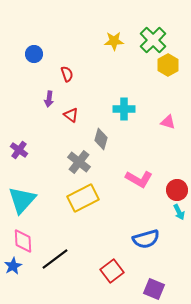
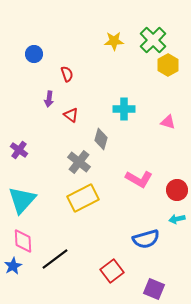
cyan arrow: moved 2 px left, 7 px down; rotated 105 degrees clockwise
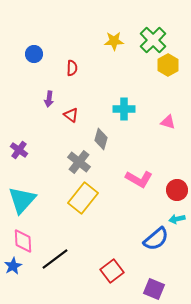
red semicircle: moved 5 px right, 6 px up; rotated 21 degrees clockwise
yellow rectangle: rotated 24 degrees counterclockwise
blue semicircle: moved 10 px right; rotated 24 degrees counterclockwise
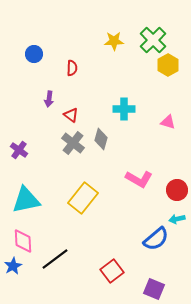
gray cross: moved 6 px left, 19 px up
cyan triangle: moved 4 px right; rotated 36 degrees clockwise
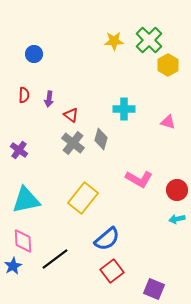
green cross: moved 4 px left
red semicircle: moved 48 px left, 27 px down
blue semicircle: moved 49 px left
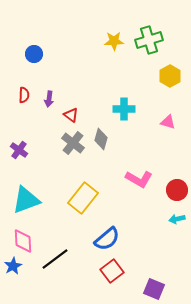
green cross: rotated 28 degrees clockwise
yellow hexagon: moved 2 px right, 11 px down
cyan triangle: rotated 8 degrees counterclockwise
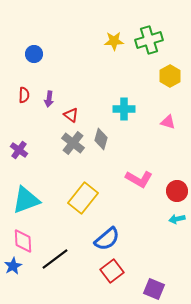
red circle: moved 1 px down
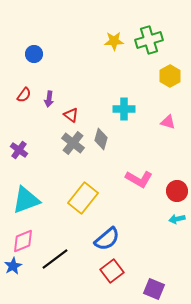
red semicircle: rotated 35 degrees clockwise
pink diamond: rotated 70 degrees clockwise
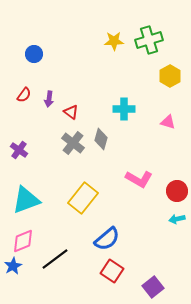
red triangle: moved 3 px up
red square: rotated 20 degrees counterclockwise
purple square: moved 1 px left, 2 px up; rotated 30 degrees clockwise
